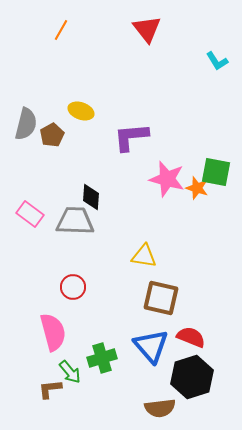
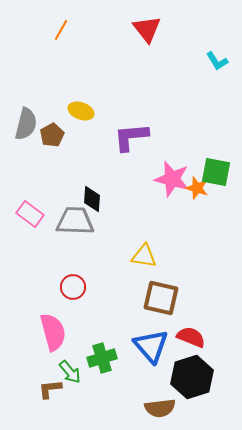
pink star: moved 5 px right
black diamond: moved 1 px right, 2 px down
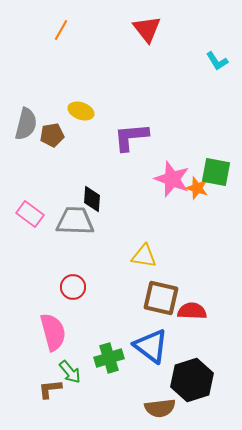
brown pentagon: rotated 20 degrees clockwise
pink star: rotated 6 degrees clockwise
red semicircle: moved 1 px right, 26 px up; rotated 20 degrees counterclockwise
blue triangle: rotated 12 degrees counterclockwise
green cross: moved 7 px right
black hexagon: moved 3 px down
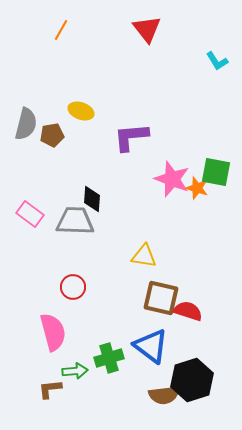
red semicircle: moved 4 px left; rotated 16 degrees clockwise
green arrow: moved 5 px right, 1 px up; rotated 55 degrees counterclockwise
brown semicircle: moved 4 px right, 13 px up
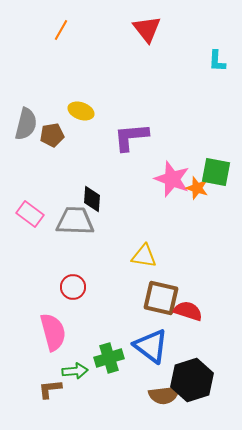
cyan L-shape: rotated 35 degrees clockwise
